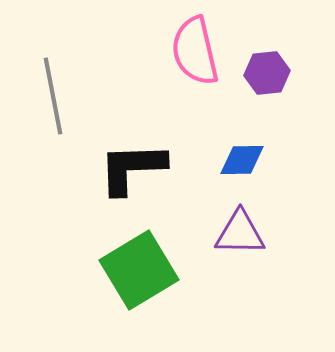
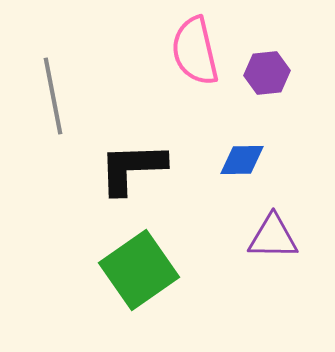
purple triangle: moved 33 px right, 4 px down
green square: rotated 4 degrees counterclockwise
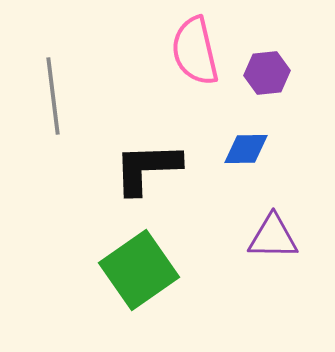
gray line: rotated 4 degrees clockwise
blue diamond: moved 4 px right, 11 px up
black L-shape: moved 15 px right
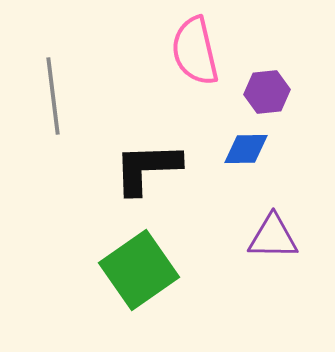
purple hexagon: moved 19 px down
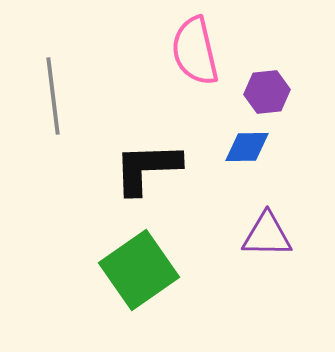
blue diamond: moved 1 px right, 2 px up
purple triangle: moved 6 px left, 2 px up
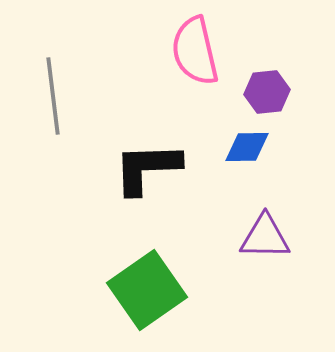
purple triangle: moved 2 px left, 2 px down
green square: moved 8 px right, 20 px down
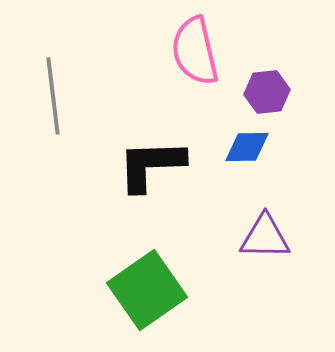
black L-shape: moved 4 px right, 3 px up
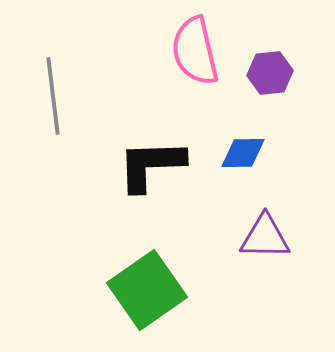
purple hexagon: moved 3 px right, 19 px up
blue diamond: moved 4 px left, 6 px down
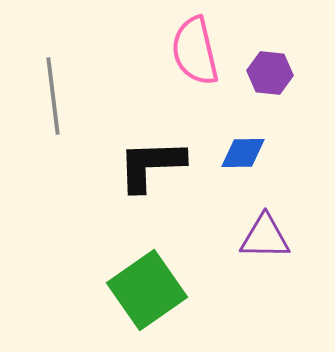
purple hexagon: rotated 12 degrees clockwise
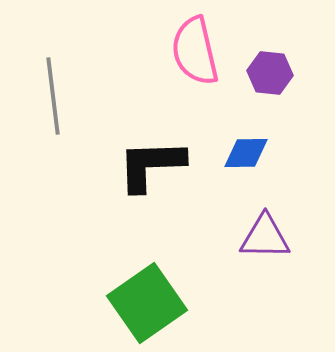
blue diamond: moved 3 px right
green square: moved 13 px down
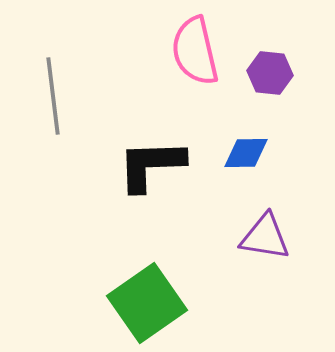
purple triangle: rotated 8 degrees clockwise
